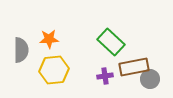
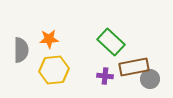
purple cross: rotated 14 degrees clockwise
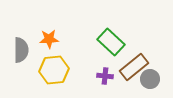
brown rectangle: rotated 28 degrees counterclockwise
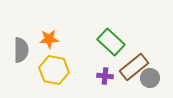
yellow hexagon: rotated 16 degrees clockwise
gray circle: moved 1 px up
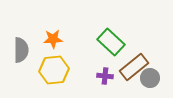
orange star: moved 4 px right
yellow hexagon: rotated 16 degrees counterclockwise
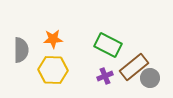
green rectangle: moved 3 px left, 3 px down; rotated 16 degrees counterclockwise
yellow hexagon: moved 1 px left; rotated 8 degrees clockwise
purple cross: rotated 28 degrees counterclockwise
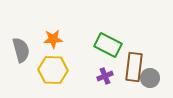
gray semicircle: rotated 15 degrees counterclockwise
brown rectangle: rotated 44 degrees counterclockwise
